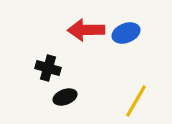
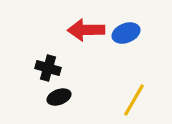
black ellipse: moved 6 px left
yellow line: moved 2 px left, 1 px up
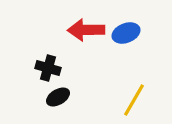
black ellipse: moved 1 px left; rotated 10 degrees counterclockwise
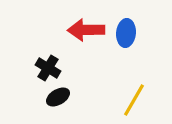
blue ellipse: rotated 64 degrees counterclockwise
black cross: rotated 15 degrees clockwise
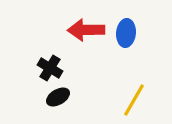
black cross: moved 2 px right
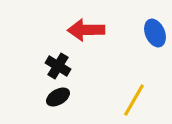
blue ellipse: moved 29 px right; rotated 28 degrees counterclockwise
black cross: moved 8 px right, 2 px up
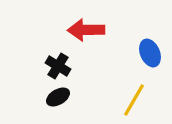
blue ellipse: moved 5 px left, 20 px down
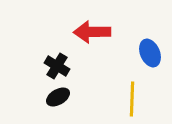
red arrow: moved 6 px right, 2 px down
black cross: moved 1 px left
yellow line: moved 2 px left, 1 px up; rotated 28 degrees counterclockwise
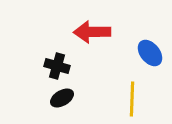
blue ellipse: rotated 16 degrees counterclockwise
black cross: rotated 15 degrees counterclockwise
black ellipse: moved 4 px right, 1 px down
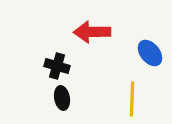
black ellipse: rotated 70 degrees counterclockwise
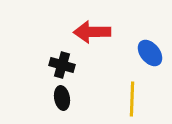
black cross: moved 5 px right, 1 px up
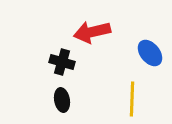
red arrow: rotated 12 degrees counterclockwise
black cross: moved 3 px up
black ellipse: moved 2 px down
